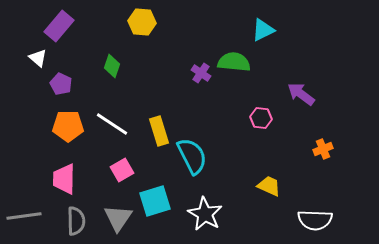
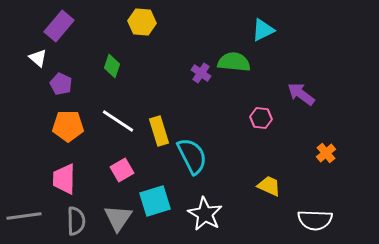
white line: moved 6 px right, 3 px up
orange cross: moved 3 px right, 4 px down; rotated 18 degrees counterclockwise
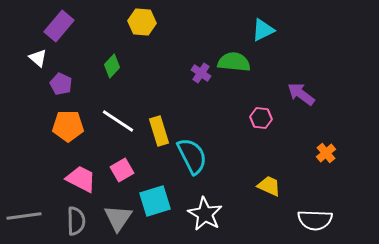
green diamond: rotated 25 degrees clockwise
pink trapezoid: moved 17 px right; rotated 116 degrees clockwise
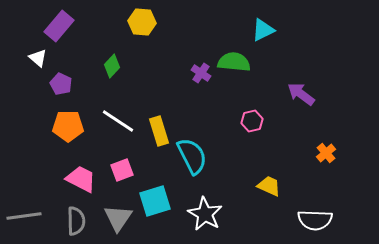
pink hexagon: moved 9 px left, 3 px down; rotated 20 degrees counterclockwise
pink square: rotated 10 degrees clockwise
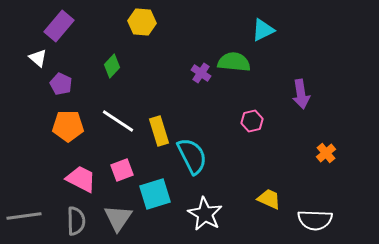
purple arrow: rotated 136 degrees counterclockwise
yellow trapezoid: moved 13 px down
cyan square: moved 7 px up
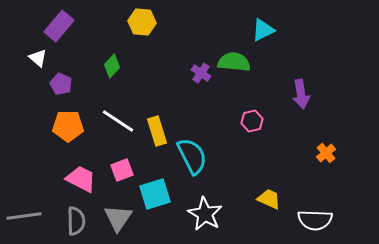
yellow rectangle: moved 2 px left
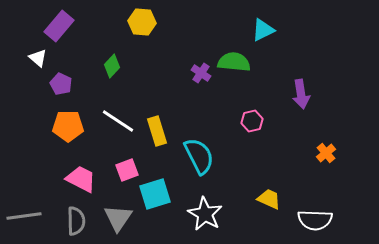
cyan semicircle: moved 7 px right
pink square: moved 5 px right
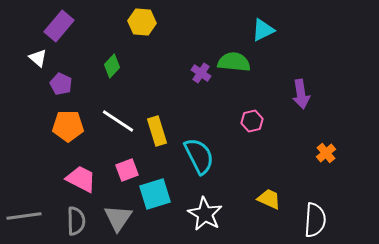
white semicircle: rotated 88 degrees counterclockwise
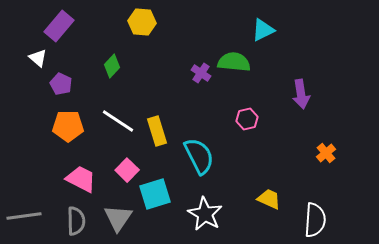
pink hexagon: moved 5 px left, 2 px up
pink square: rotated 25 degrees counterclockwise
